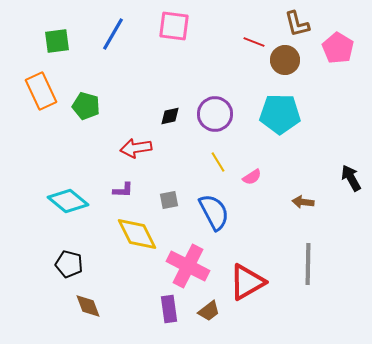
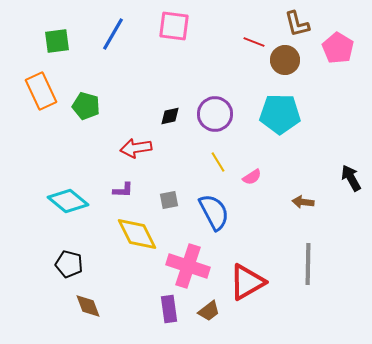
pink cross: rotated 9 degrees counterclockwise
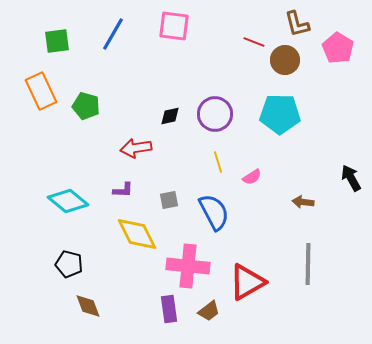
yellow line: rotated 15 degrees clockwise
pink cross: rotated 12 degrees counterclockwise
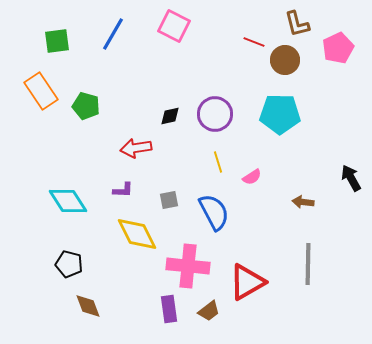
pink square: rotated 20 degrees clockwise
pink pentagon: rotated 16 degrees clockwise
orange rectangle: rotated 9 degrees counterclockwise
cyan diamond: rotated 18 degrees clockwise
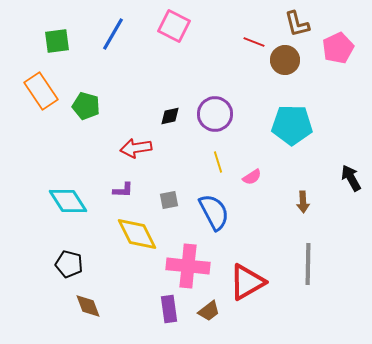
cyan pentagon: moved 12 px right, 11 px down
brown arrow: rotated 100 degrees counterclockwise
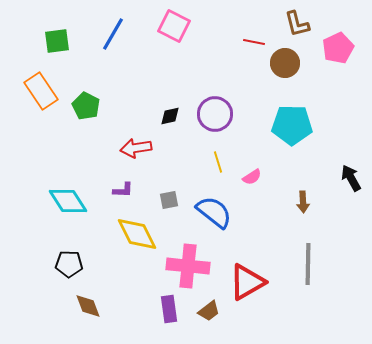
red line: rotated 10 degrees counterclockwise
brown circle: moved 3 px down
green pentagon: rotated 12 degrees clockwise
blue semicircle: rotated 24 degrees counterclockwise
black pentagon: rotated 12 degrees counterclockwise
